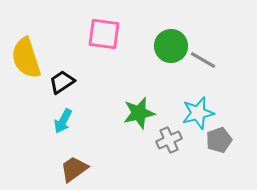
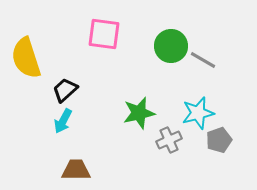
black trapezoid: moved 3 px right, 8 px down; rotated 8 degrees counterclockwise
brown trapezoid: moved 2 px right, 1 px down; rotated 36 degrees clockwise
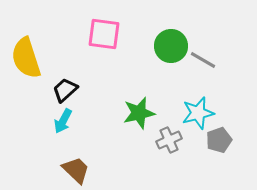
brown trapezoid: rotated 44 degrees clockwise
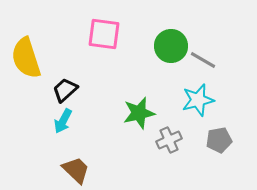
cyan star: moved 13 px up
gray pentagon: rotated 10 degrees clockwise
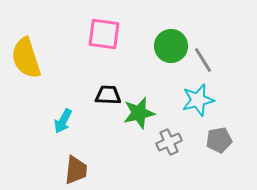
gray line: rotated 28 degrees clockwise
black trapezoid: moved 43 px right, 5 px down; rotated 44 degrees clockwise
gray cross: moved 2 px down
brown trapezoid: rotated 52 degrees clockwise
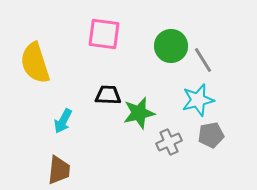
yellow semicircle: moved 9 px right, 5 px down
gray pentagon: moved 8 px left, 5 px up
brown trapezoid: moved 17 px left
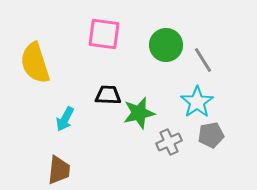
green circle: moved 5 px left, 1 px up
cyan star: moved 1 px left, 2 px down; rotated 20 degrees counterclockwise
cyan arrow: moved 2 px right, 2 px up
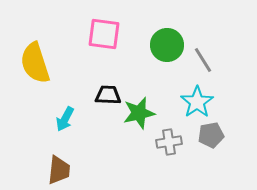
green circle: moved 1 px right
gray cross: rotated 15 degrees clockwise
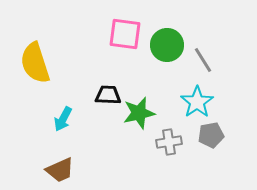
pink square: moved 21 px right
cyan arrow: moved 2 px left
brown trapezoid: moved 1 px right; rotated 60 degrees clockwise
